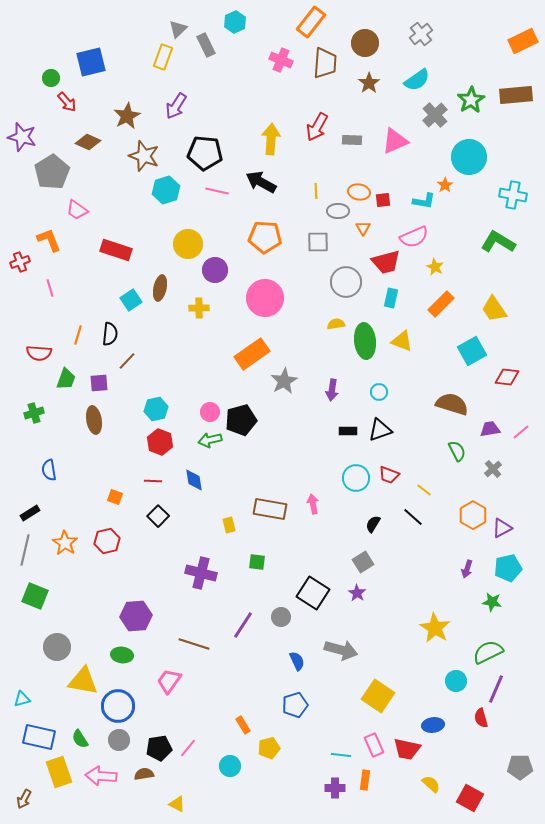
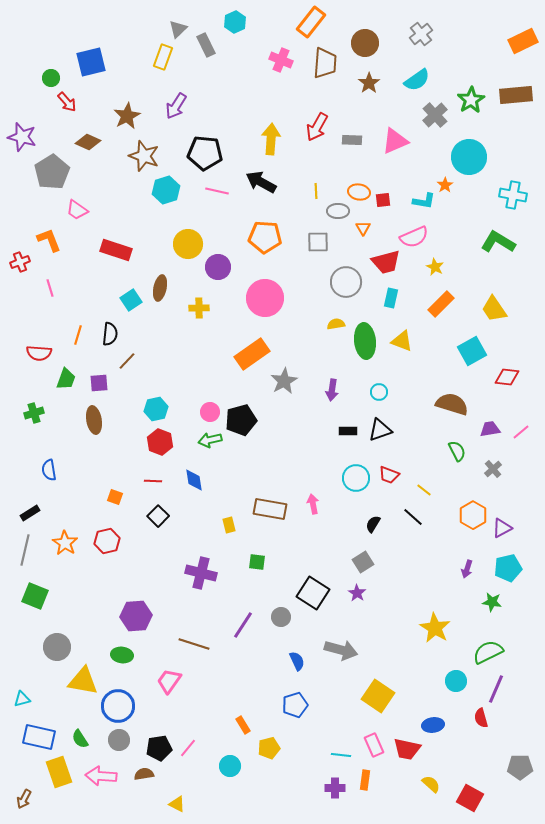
purple circle at (215, 270): moved 3 px right, 3 px up
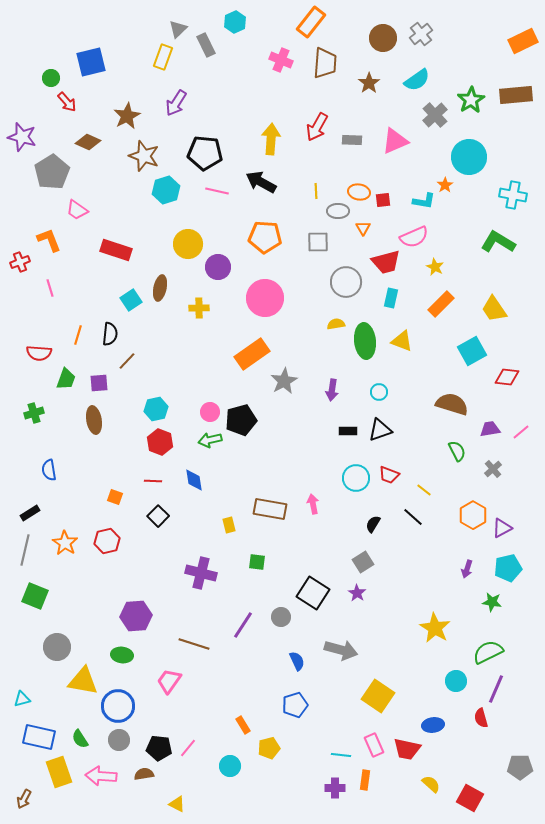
brown circle at (365, 43): moved 18 px right, 5 px up
purple arrow at (176, 106): moved 3 px up
black pentagon at (159, 748): rotated 15 degrees clockwise
